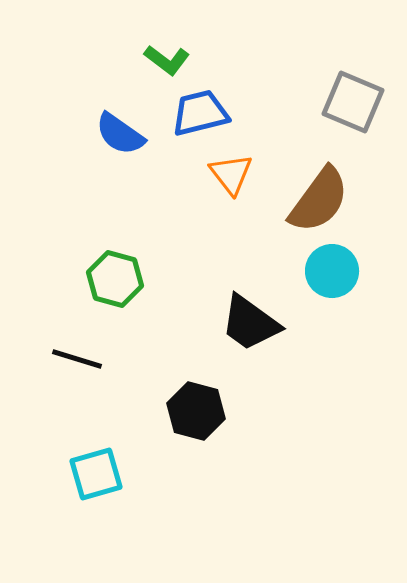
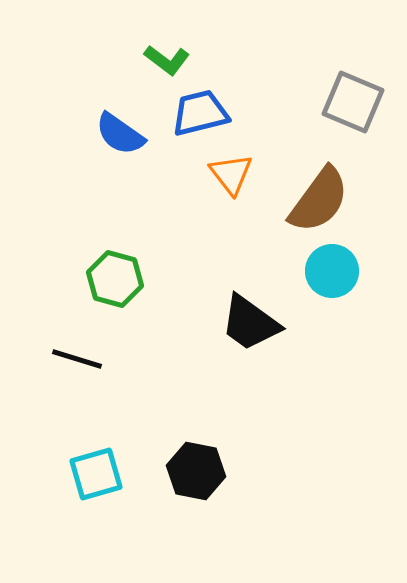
black hexagon: moved 60 px down; rotated 4 degrees counterclockwise
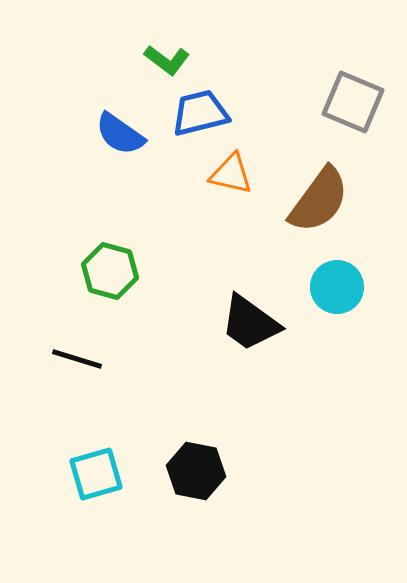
orange triangle: rotated 39 degrees counterclockwise
cyan circle: moved 5 px right, 16 px down
green hexagon: moved 5 px left, 8 px up
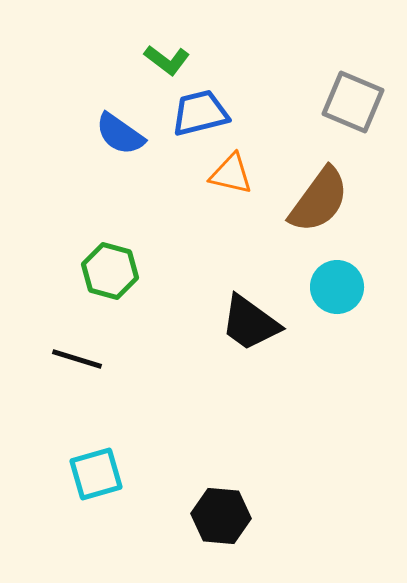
black hexagon: moved 25 px right, 45 px down; rotated 6 degrees counterclockwise
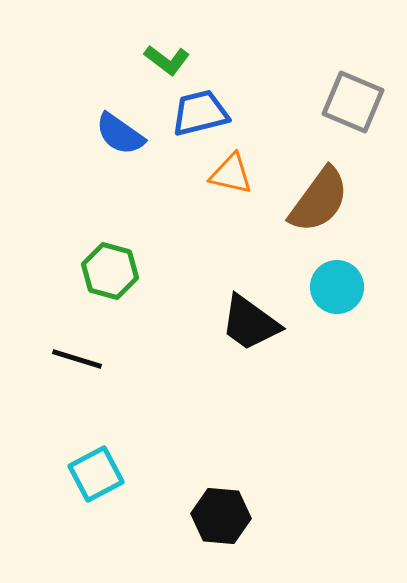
cyan square: rotated 12 degrees counterclockwise
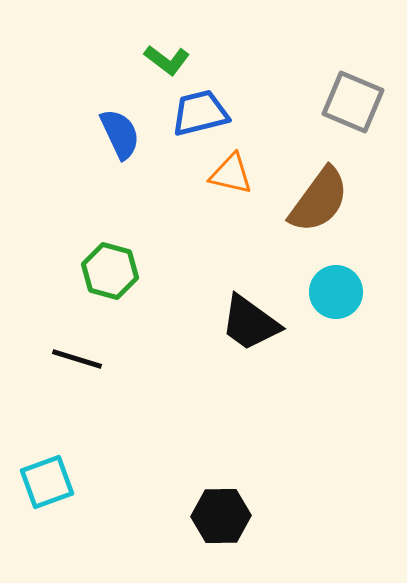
blue semicircle: rotated 150 degrees counterclockwise
cyan circle: moved 1 px left, 5 px down
cyan square: moved 49 px left, 8 px down; rotated 8 degrees clockwise
black hexagon: rotated 6 degrees counterclockwise
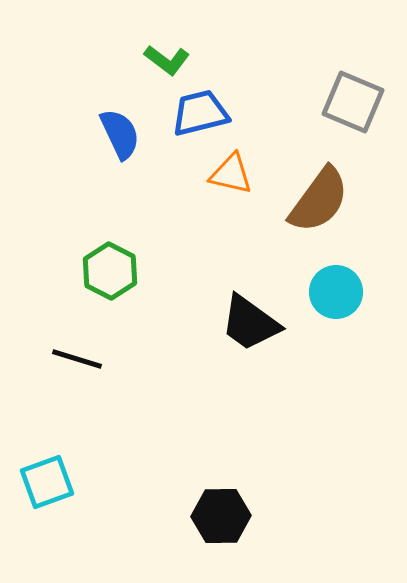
green hexagon: rotated 12 degrees clockwise
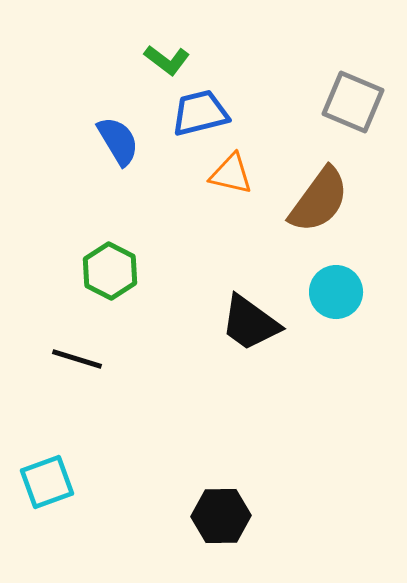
blue semicircle: moved 2 px left, 7 px down; rotated 6 degrees counterclockwise
